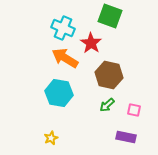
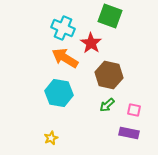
purple rectangle: moved 3 px right, 4 px up
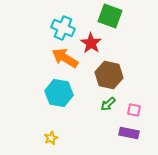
green arrow: moved 1 px right, 1 px up
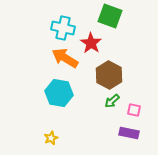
cyan cross: rotated 10 degrees counterclockwise
brown hexagon: rotated 16 degrees clockwise
green arrow: moved 4 px right, 3 px up
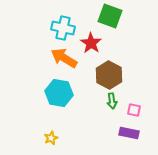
orange arrow: moved 1 px left
green arrow: rotated 56 degrees counterclockwise
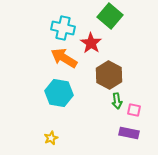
green square: rotated 20 degrees clockwise
green arrow: moved 5 px right
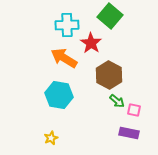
cyan cross: moved 4 px right, 3 px up; rotated 15 degrees counterclockwise
cyan hexagon: moved 2 px down
green arrow: rotated 42 degrees counterclockwise
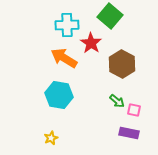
brown hexagon: moved 13 px right, 11 px up
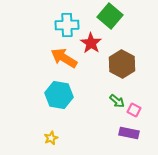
pink square: rotated 16 degrees clockwise
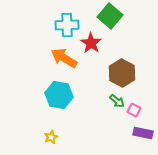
brown hexagon: moved 9 px down
purple rectangle: moved 14 px right
yellow star: moved 1 px up
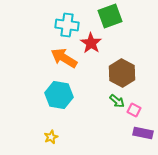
green square: rotated 30 degrees clockwise
cyan cross: rotated 10 degrees clockwise
